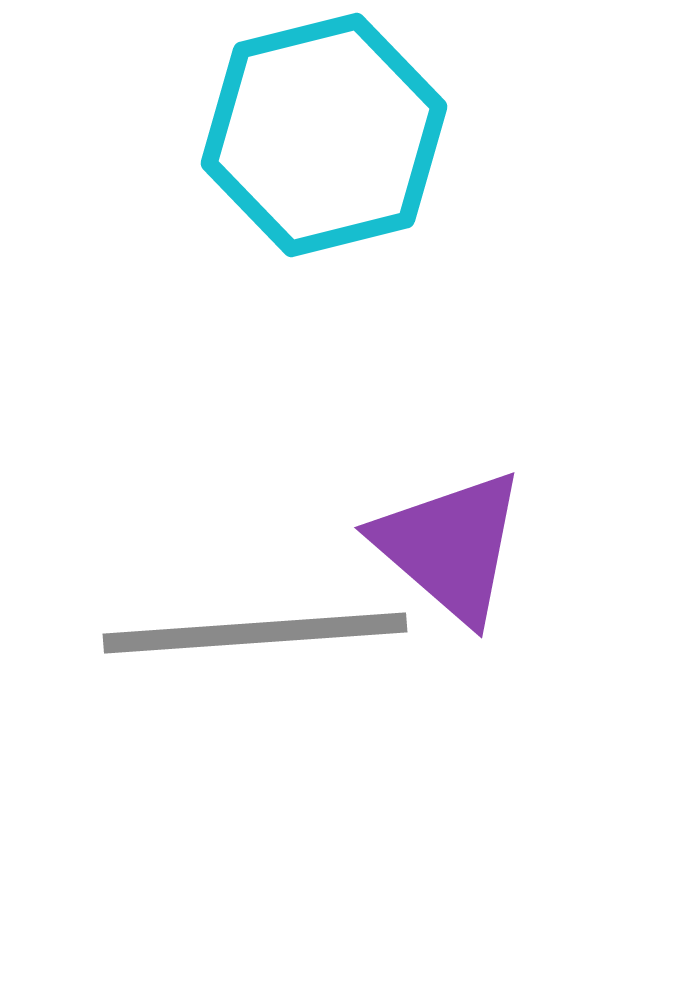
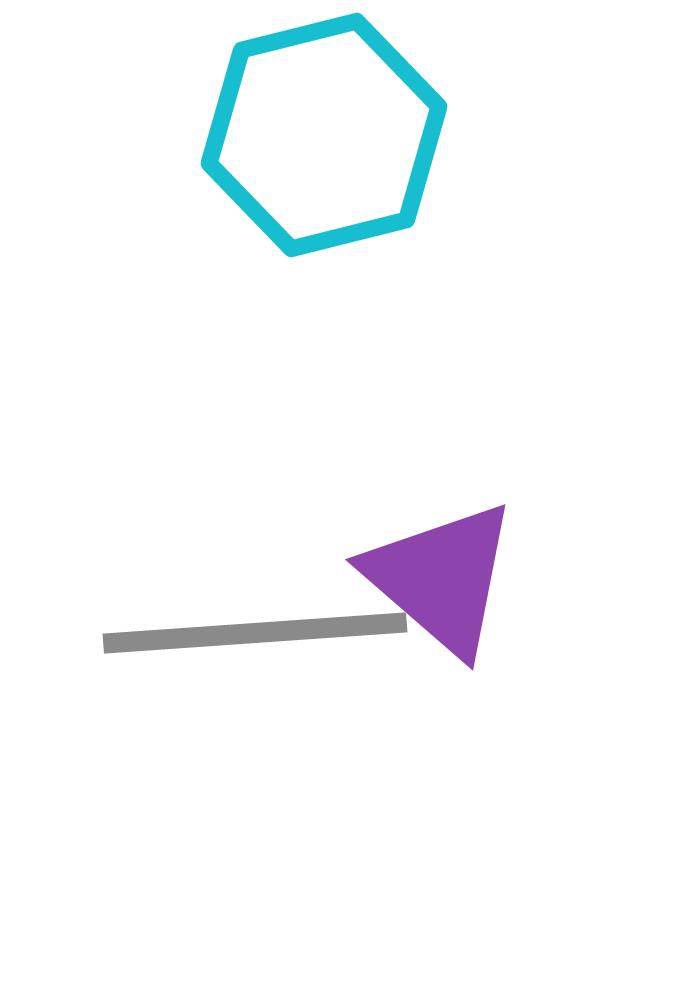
purple triangle: moved 9 px left, 32 px down
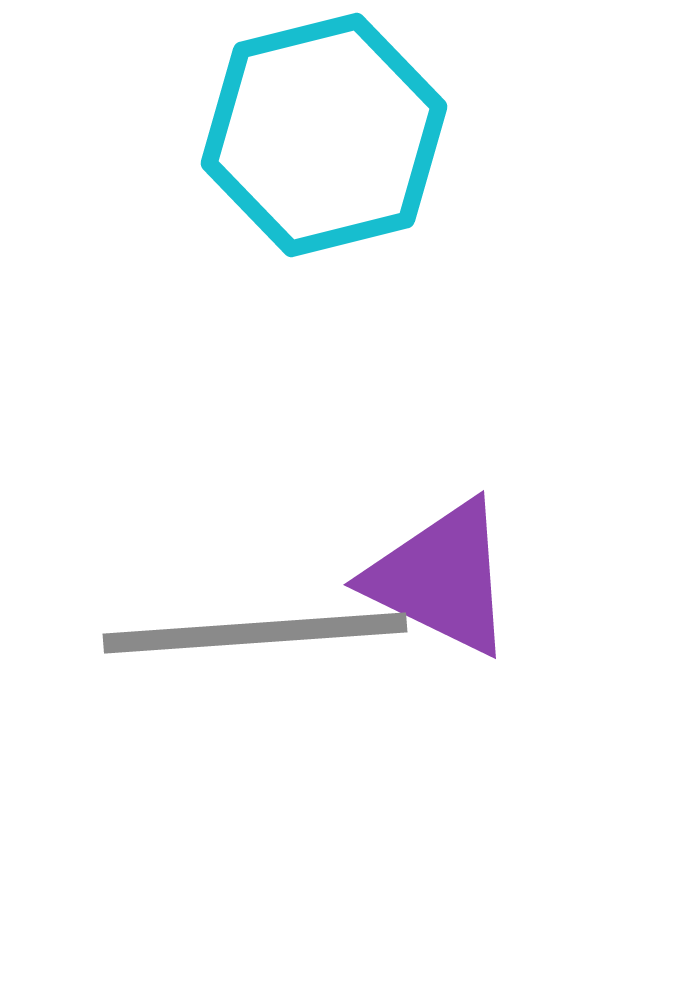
purple triangle: rotated 15 degrees counterclockwise
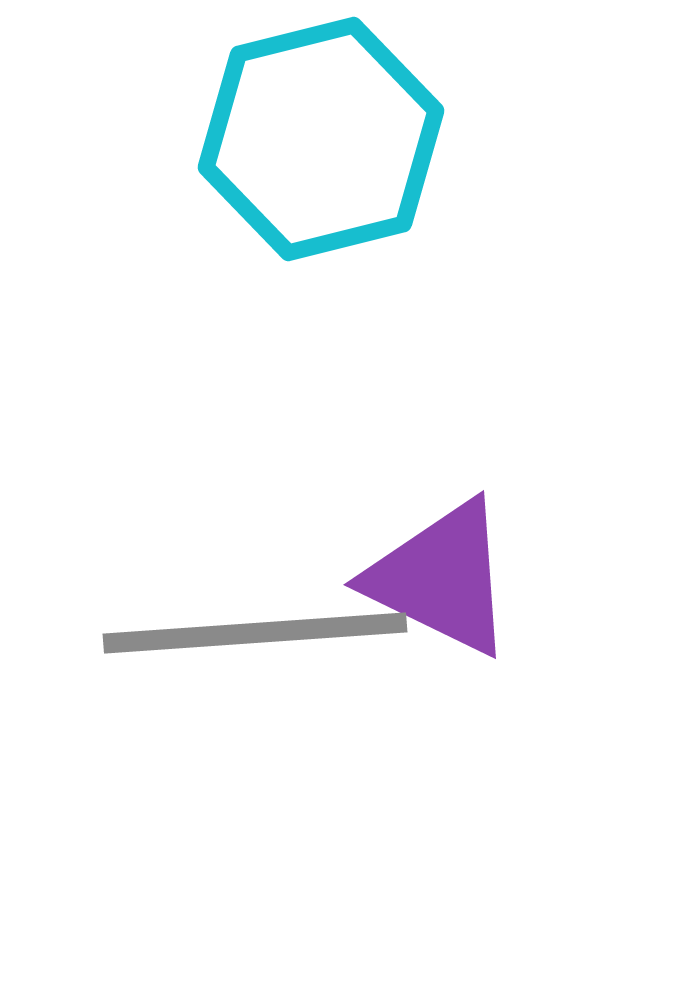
cyan hexagon: moved 3 px left, 4 px down
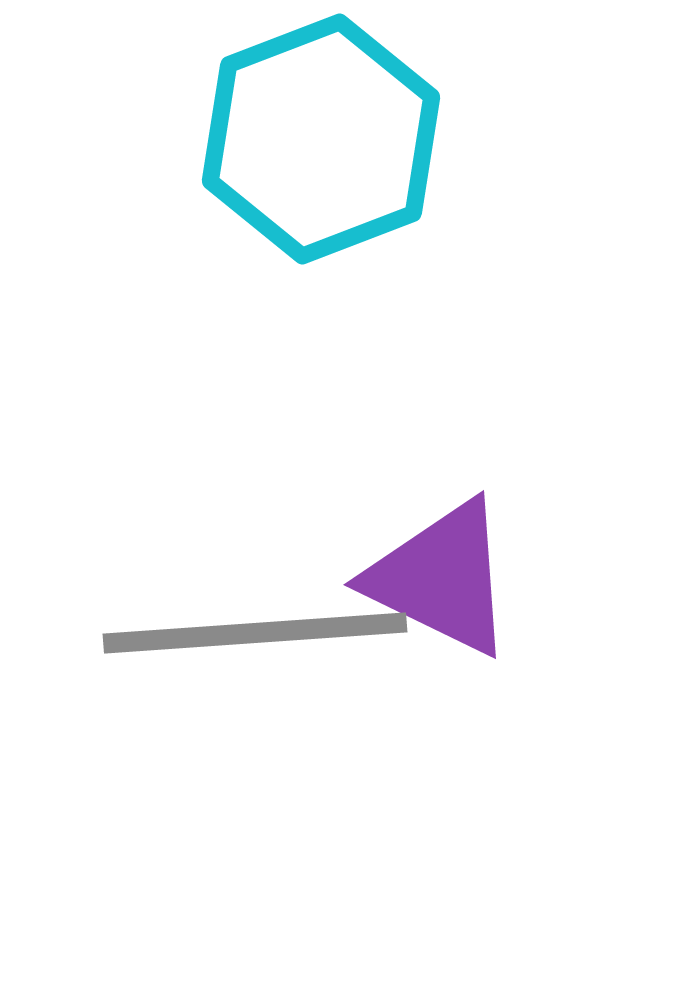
cyan hexagon: rotated 7 degrees counterclockwise
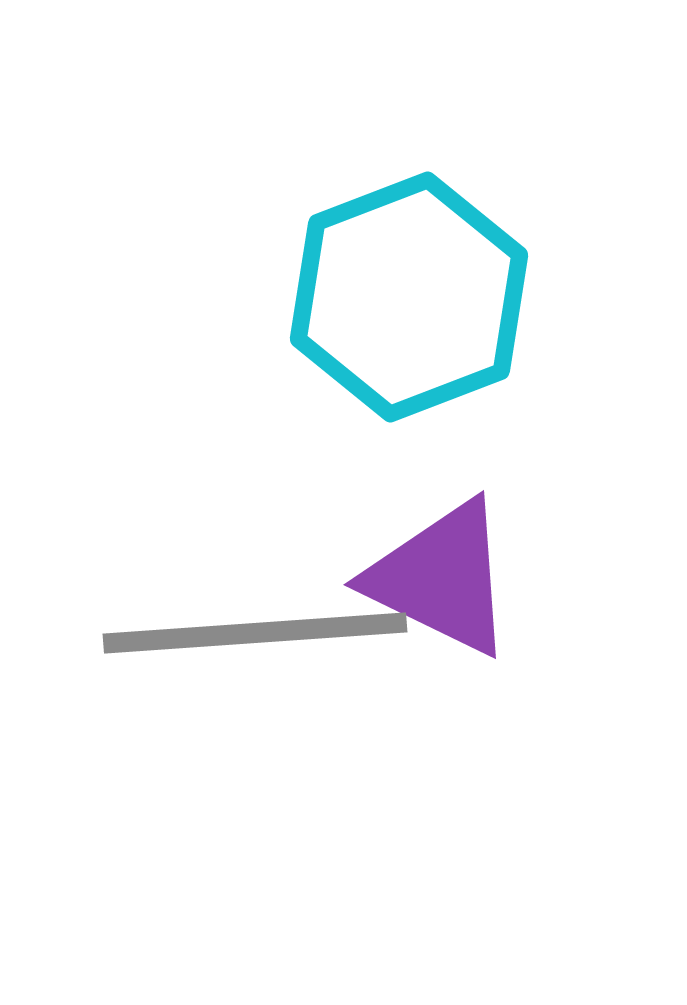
cyan hexagon: moved 88 px right, 158 px down
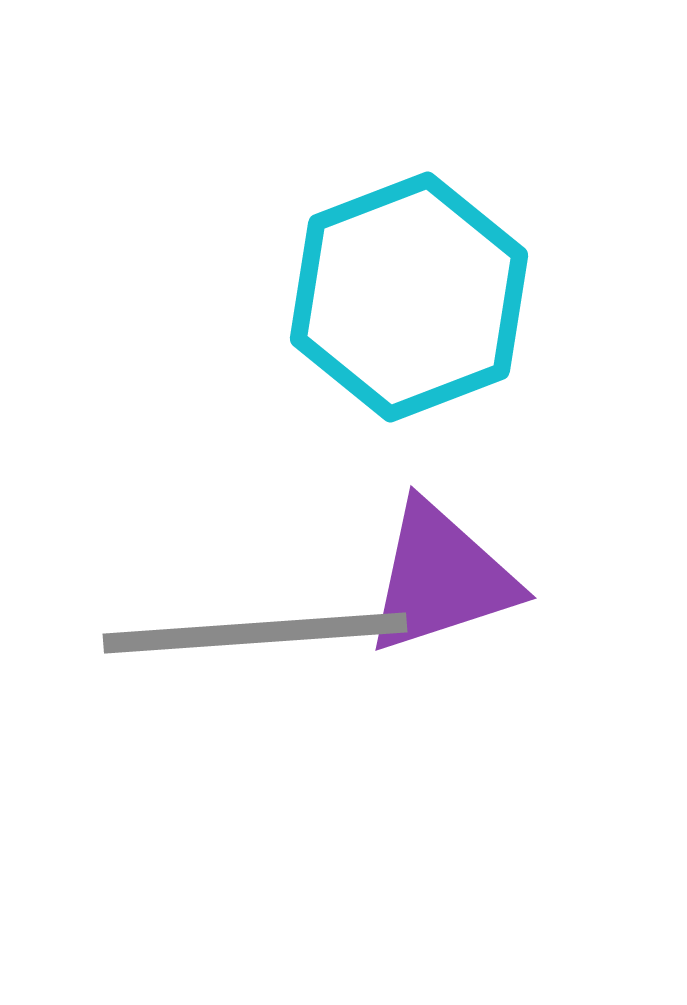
purple triangle: rotated 44 degrees counterclockwise
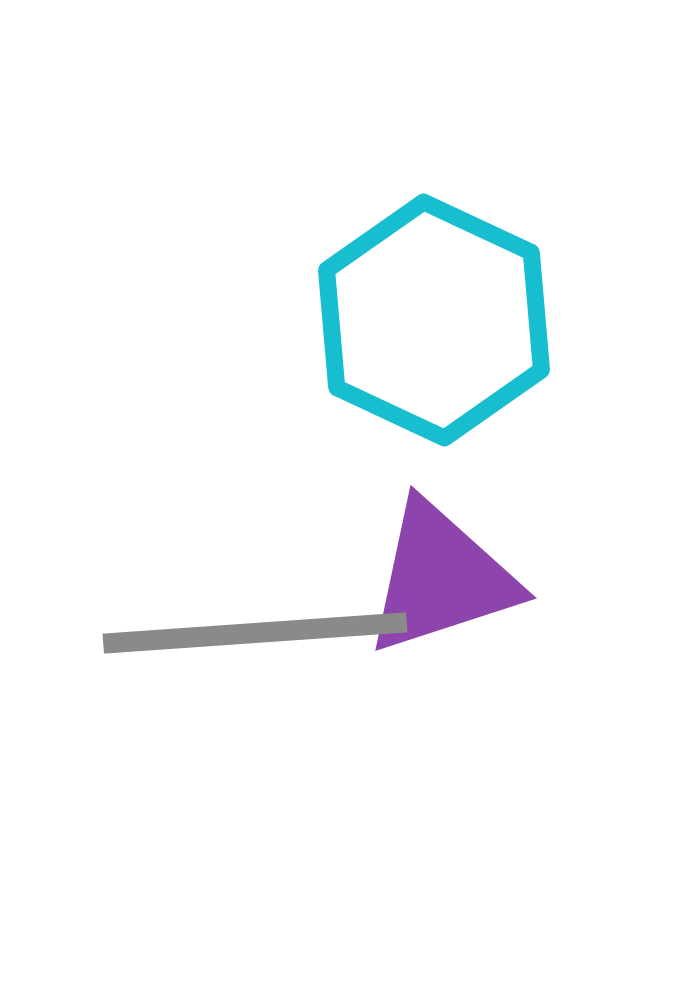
cyan hexagon: moved 25 px right, 23 px down; rotated 14 degrees counterclockwise
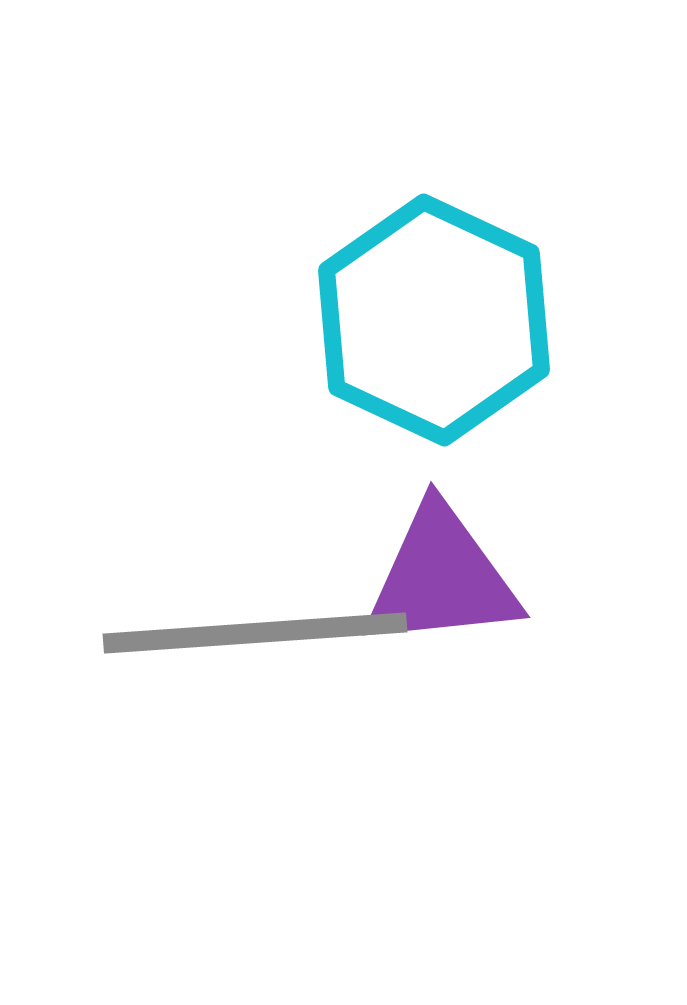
purple triangle: rotated 12 degrees clockwise
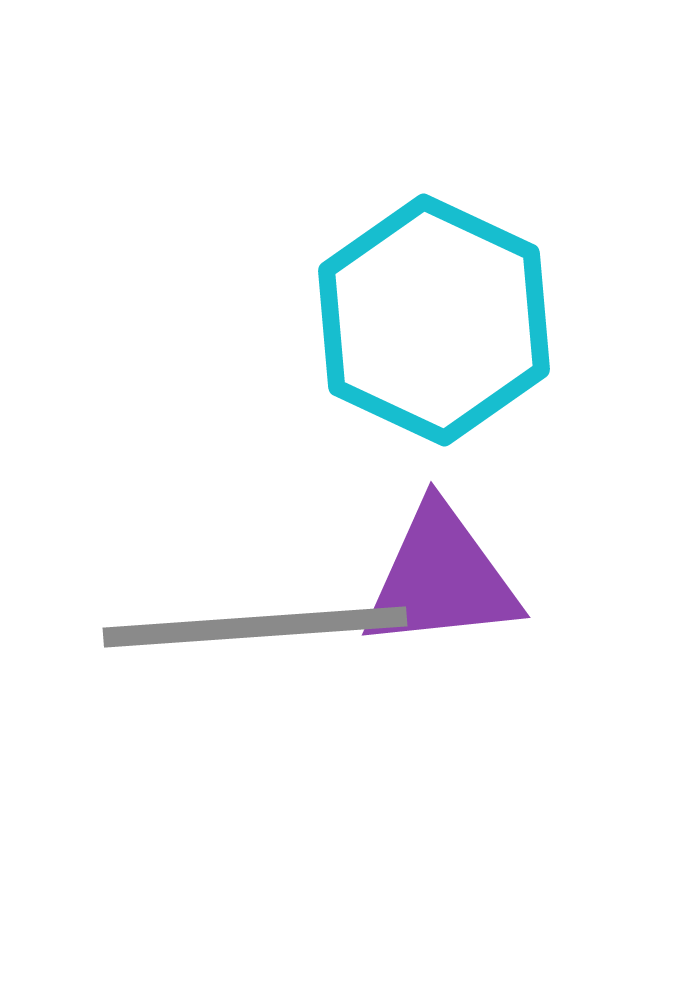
gray line: moved 6 px up
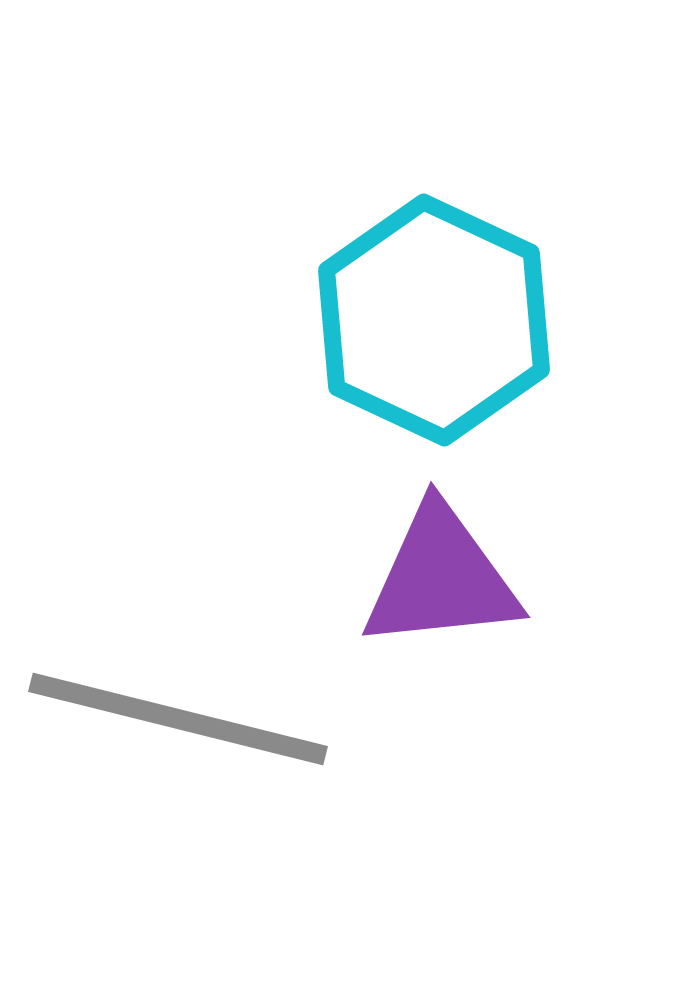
gray line: moved 77 px left, 92 px down; rotated 18 degrees clockwise
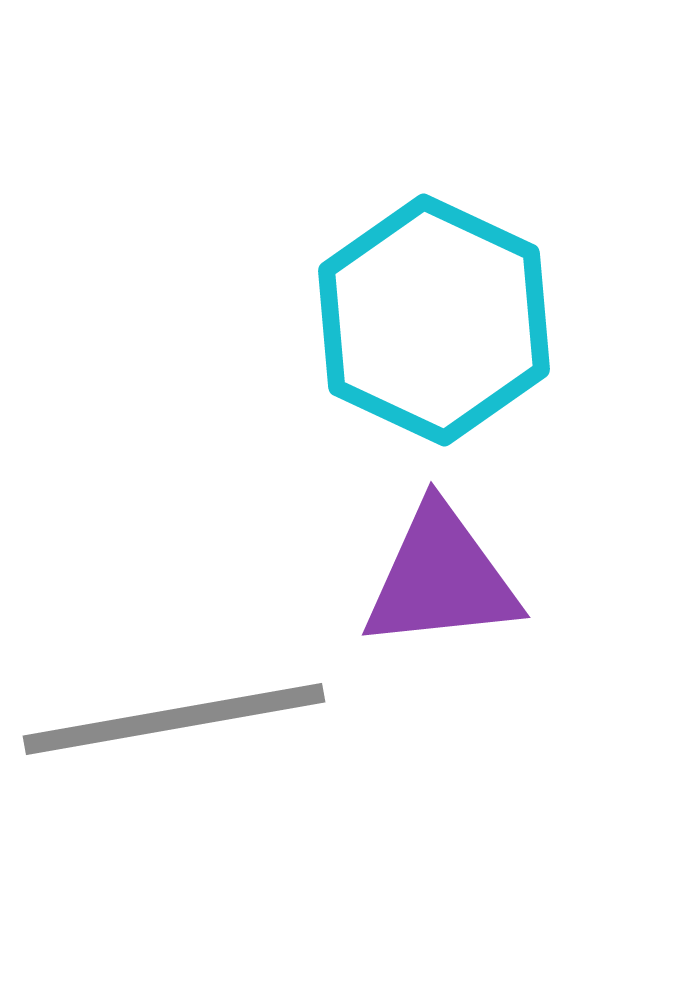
gray line: moved 4 px left; rotated 24 degrees counterclockwise
